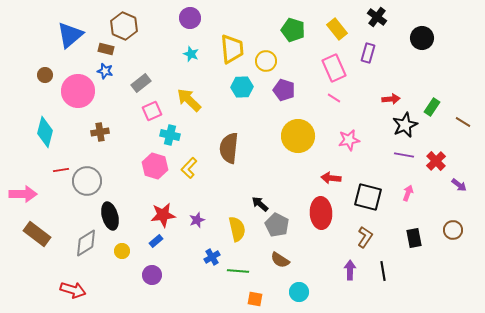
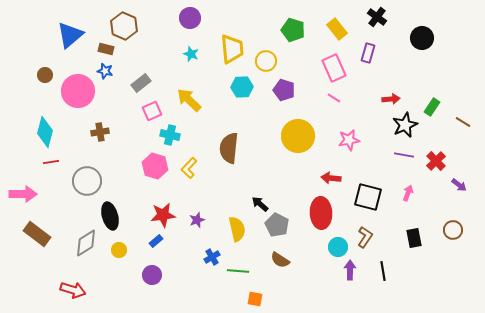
red line at (61, 170): moved 10 px left, 8 px up
yellow circle at (122, 251): moved 3 px left, 1 px up
cyan circle at (299, 292): moved 39 px right, 45 px up
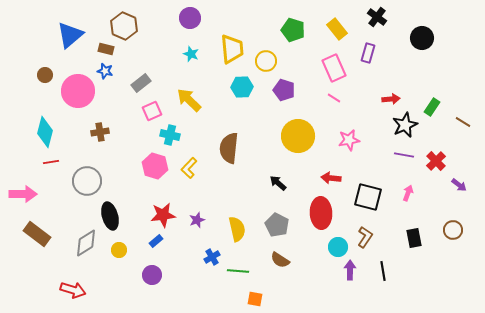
black arrow at (260, 204): moved 18 px right, 21 px up
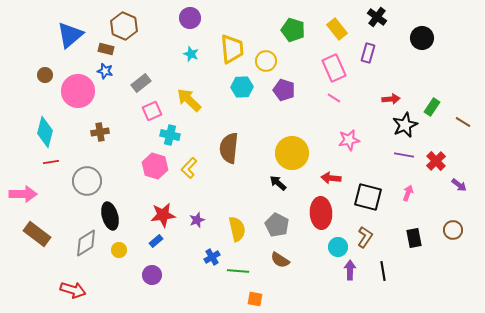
yellow circle at (298, 136): moved 6 px left, 17 px down
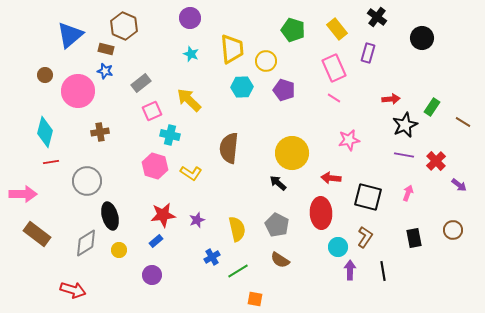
yellow L-shape at (189, 168): moved 2 px right, 5 px down; rotated 100 degrees counterclockwise
green line at (238, 271): rotated 35 degrees counterclockwise
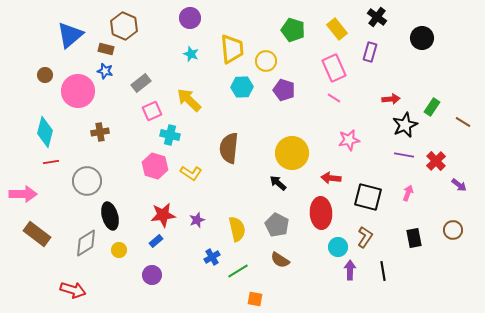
purple rectangle at (368, 53): moved 2 px right, 1 px up
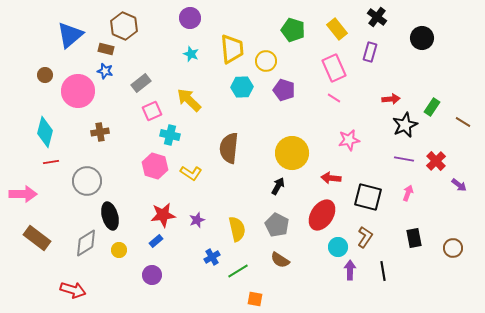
purple line at (404, 155): moved 4 px down
black arrow at (278, 183): moved 3 px down; rotated 78 degrees clockwise
red ellipse at (321, 213): moved 1 px right, 2 px down; rotated 36 degrees clockwise
brown circle at (453, 230): moved 18 px down
brown rectangle at (37, 234): moved 4 px down
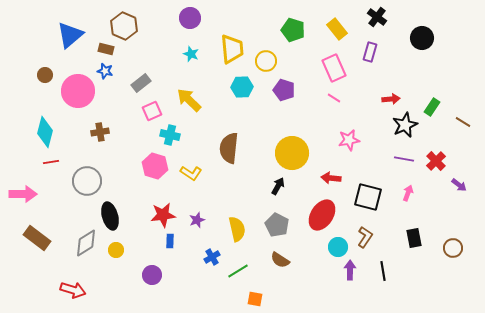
blue rectangle at (156, 241): moved 14 px right; rotated 48 degrees counterclockwise
yellow circle at (119, 250): moved 3 px left
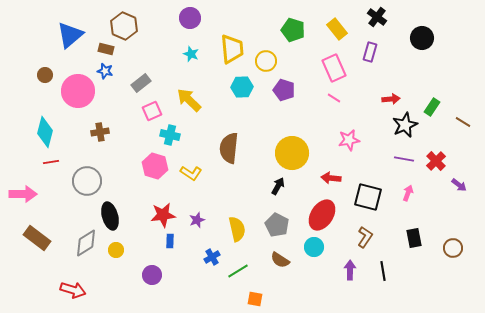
cyan circle at (338, 247): moved 24 px left
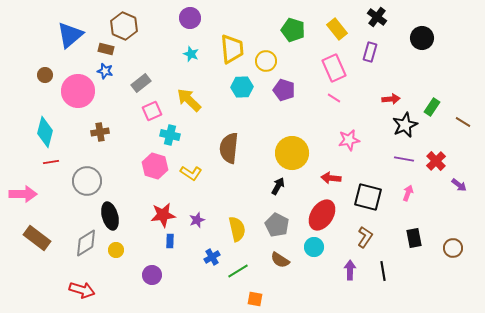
red arrow at (73, 290): moved 9 px right
